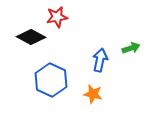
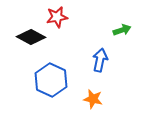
green arrow: moved 9 px left, 18 px up
orange star: moved 5 px down
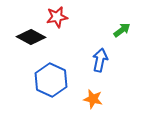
green arrow: rotated 18 degrees counterclockwise
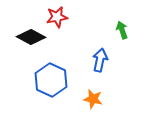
green arrow: rotated 72 degrees counterclockwise
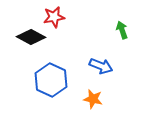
red star: moved 3 px left
blue arrow: moved 1 px right, 6 px down; rotated 100 degrees clockwise
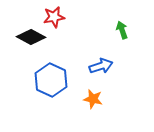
blue arrow: rotated 40 degrees counterclockwise
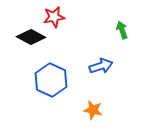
orange star: moved 11 px down
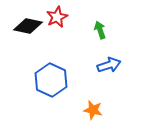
red star: moved 3 px right; rotated 15 degrees counterclockwise
green arrow: moved 22 px left
black diamond: moved 3 px left, 11 px up; rotated 16 degrees counterclockwise
blue arrow: moved 8 px right, 1 px up
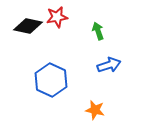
red star: rotated 15 degrees clockwise
green arrow: moved 2 px left, 1 px down
orange star: moved 2 px right
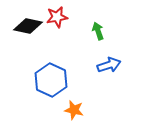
orange star: moved 21 px left
